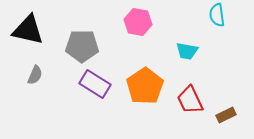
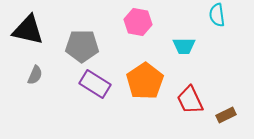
cyan trapezoid: moved 3 px left, 5 px up; rotated 10 degrees counterclockwise
orange pentagon: moved 5 px up
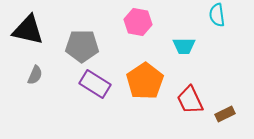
brown rectangle: moved 1 px left, 1 px up
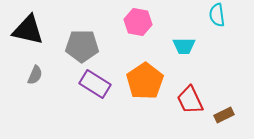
brown rectangle: moved 1 px left, 1 px down
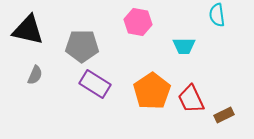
orange pentagon: moved 7 px right, 10 px down
red trapezoid: moved 1 px right, 1 px up
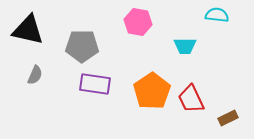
cyan semicircle: rotated 105 degrees clockwise
cyan trapezoid: moved 1 px right
purple rectangle: rotated 24 degrees counterclockwise
brown rectangle: moved 4 px right, 3 px down
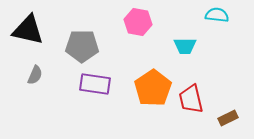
orange pentagon: moved 1 px right, 3 px up
red trapezoid: rotated 12 degrees clockwise
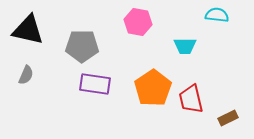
gray semicircle: moved 9 px left
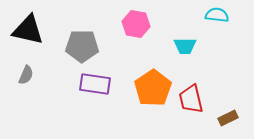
pink hexagon: moved 2 px left, 2 px down
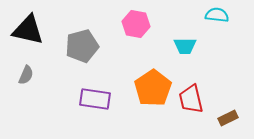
gray pentagon: rotated 16 degrees counterclockwise
purple rectangle: moved 15 px down
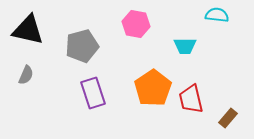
purple rectangle: moved 2 px left, 6 px up; rotated 64 degrees clockwise
brown rectangle: rotated 24 degrees counterclockwise
